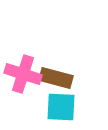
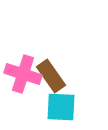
brown rectangle: moved 5 px left, 2 px up; rotated 40 degrees clockwise
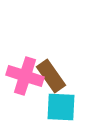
pink cross: moved 2 px right, 2 px down
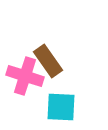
brown rectangle: moved 3 px left, 15 px up
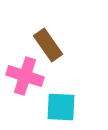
brown rectangle: moved 16 px up
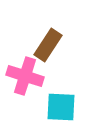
brown rectangle: rotated 68 degrees clockwise
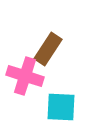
brown rectangle: moved 4 px down
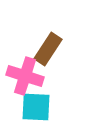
cyan square: moved 25 px left
